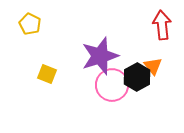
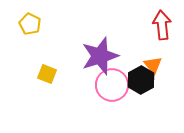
orange triangle: moved 1 px up
black hexagon: moved 4 px right, 3 px down
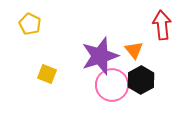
orange triangle: moved 19 px left, 15 px up
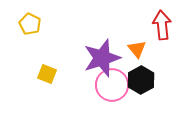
orange triangle: moved 3 px right, 1 px up
purple star: moved 2 px right, 2 px down
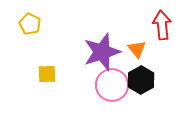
purple star: moved 6 px up
yellow square: rotated 24 degrees counterclockwise
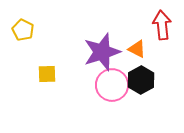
yellow pentagon: moved 7 px left, 6 px down
orange triangle: rotated 24 degrees counterclockwise
